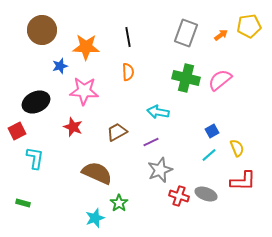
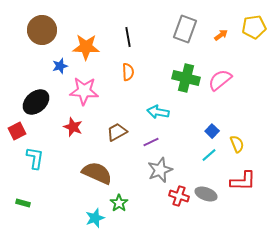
yellow pentagon: moved 5 px right, 1 px down
gray rectangle: moved 1 px left, 4 px up
black ellipse: rotated 16 degrees counterclockwise
blue square: rotated 16 degrees counterclockwise
yellow semicircle: moved 4 px up
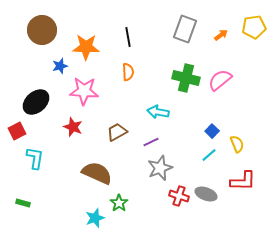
gray star: moved 2 px up
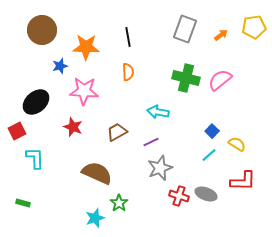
yellow semicircle: rotated 36 degrees counterclockwise
cyan L-shape: rotated 10 degrees counterclockwise
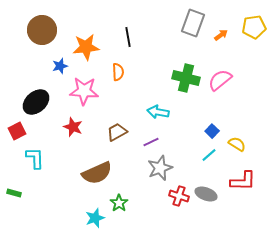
gray rectangle: moved 8 px right, 6 px up
orange star: rotated 8 degrees counterclockwise
orange semicircle: moved 10 px left
brown semicircle: rotated 132 degrees clockwise
green rectangle: moved 9 px left, 10 px up
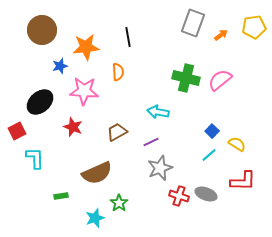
black ellipse: moved 4 px right
green rectangle: moved 47 px right, 3 px down; rotated 24 degrees counterclockwise
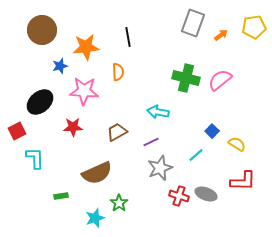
red star: rotated 24 degrees counterclockwise
cyan line: moved 13 px left
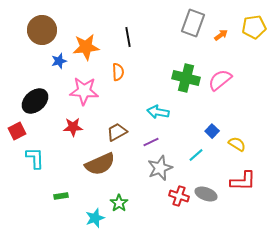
blue star: moved 1 px left, 5 px up
black ellipse: moved 5 px left, 1 px up
brown semicircle: moved 3 px right, 9 px up
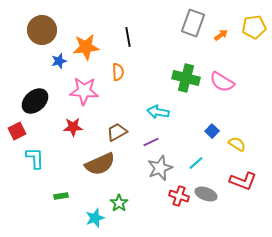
pink semicircle: moved 2 px right, 2 px down; rotated 110 degrees counterclockwise
cyan line: moved 8 px down
red L-shape: rotated 20 degrees clockwise
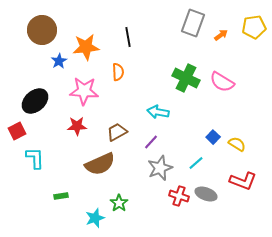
blue star: rotated 14 degrees counterclockwise
green cross: rotated 12 degrees clockwise
red star: moved 4 px right, 1 px up
blue square: moved 1 px right, 6 px down
purple line: rotated 21 degrees counterclockwise
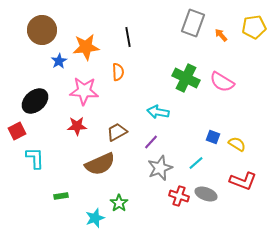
orange arrow: rotated 96 degrees counterclockwise
blue square: rotated 24 degrees counterclockwise
